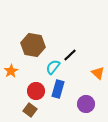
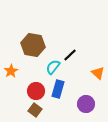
brown square: moved 5 px right
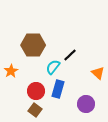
brown hexagon: rotated 10 degrees counterclockwise
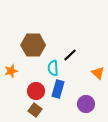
cyan semicircle: moved 1 px down; rotated 42 degrees counterclockwise
orange star: rotated 16 degrees clockwise
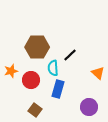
brown hexagon: moved 4 px right, 2 px down
red circle: moved 5 px left, 11 px up
purple circle: moved 3 px right, 3 px down
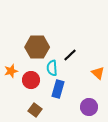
cyan semicircle: moved 1 px left
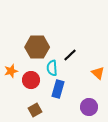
brown square: rotated 24 degrees clockwise
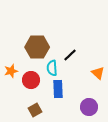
blue rectangle: rotated 18 degrees counterclockwise
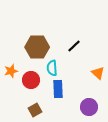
black line: moved 4 px right, 9 px up
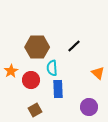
orange star: rotated 16 degrees counterclockwise
